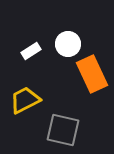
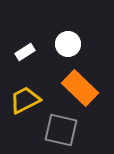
white rectangle: moved 6 px left, 1 px down
orange rectangle: moved 12 px left, 14 px down; rotated 21 degrees counterclockwise
gray square: moved 2 px left
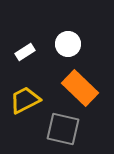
gray square: moved 2 px right, 1 px up
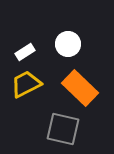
yellow trapezoid: moved 1 px right, 16 px up
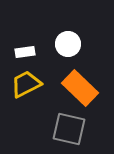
white rectangle: rotated 24 degrees clockwise
gray square: moved 6 px right
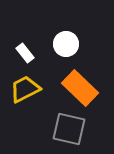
white circle: moved 2 px left
white rectangle: moved 1 px down; rotated 60 degrees clockwise
yellow trapezoid: moved 1 px left, 5 px down
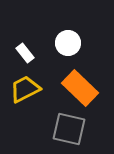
white circle: moved 2 px right, 1 px up
